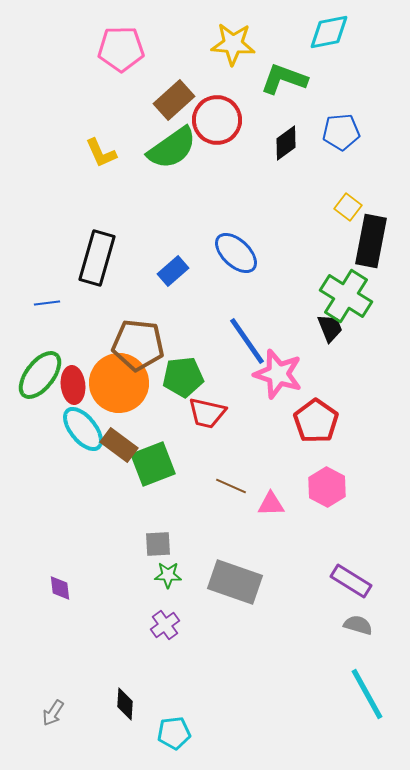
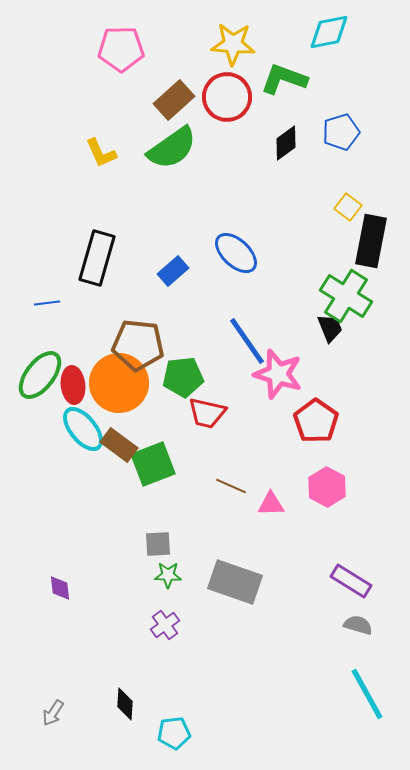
red circle at (217, 120): moved 10 px right, 23 px up
blue pentagon at (341, 132): rotated 12 degrees counterclockwise
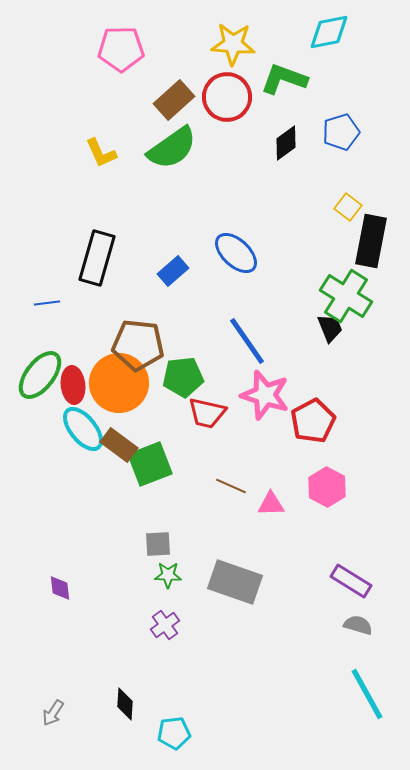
pink star at (278, 374): moved 13 px left, 21 px down
red pentagon at (316, 421): moved 3 px left; rotated 9 degrees clockwise
green square at (153, 464): moved 3 px left
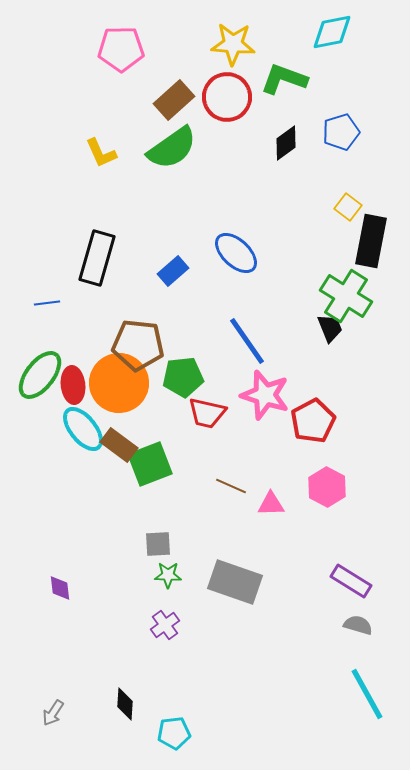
cyan diamond at (329, 32): moved 3 px right
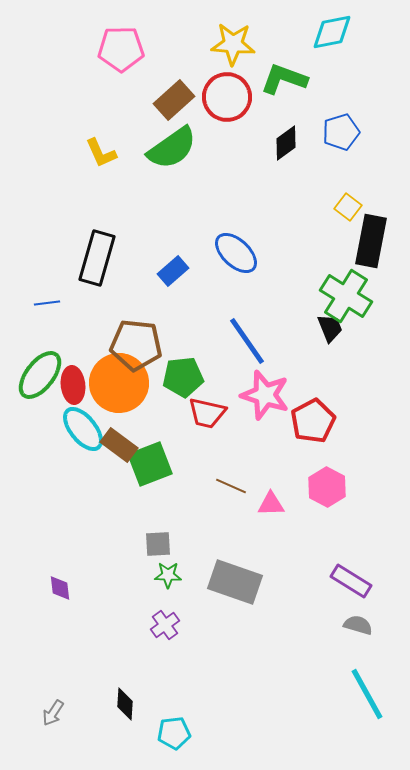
brown pentagon at (138, 345): moved 2 px left
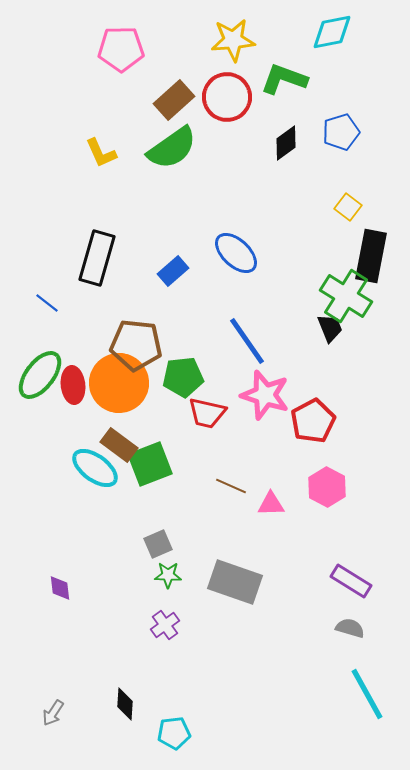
yellow star at (233, 44): moved 4 px up; rotated 9 degrees counterclockwise
black rectangle at (371, 241): moved 15 px down
blue line at (47, 303): rotated 45 degrees clockwise
cyan ellipse at (83, 429): moved 12 px right, 39 px down; rotated 15 degrees counterclockwise
gray square at (158, 544): rotated 20 degrees counterclockwise
gray semicircle at (358, 625): moved 8 px left, 3 px down
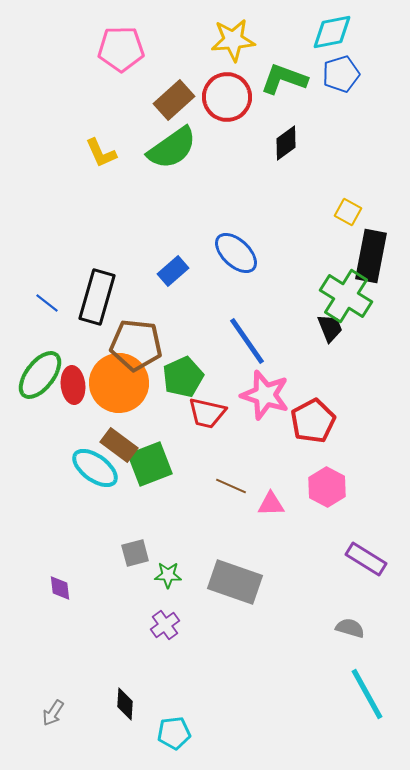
blue pentagon at (341, 132): moved 58 px up
yellow square at (348, 207): moved 5 px down; rotated 8 degrees counterclockwise
black rectangle at (97, 258): moved 39 px down
green pentagon at (183, 377): rotated 18 degrees counterclockwise
gray square at (158, 544): moved 23 px left, 9 px down; rotated 8 degrees clockwise
purple rectangle at (351, 581): moved 15 px right, 22 px up
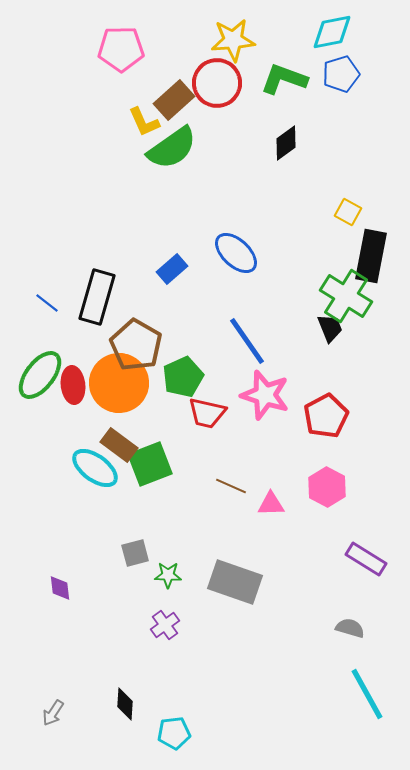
red circle at (227, 97): moved 10 px left, 14 px up
yellow L-shape at (101, 153): moved 43 px right, 31 px up
blue rectangle at (173, 271): moved 1 px left, 2 px up
brown pentagon at (136, 345): rotated 24 degrees clockwise
red pentagon at (313, 421): moved 13 px right, 5 px up
